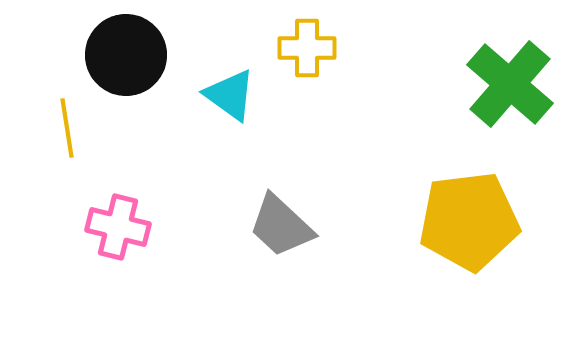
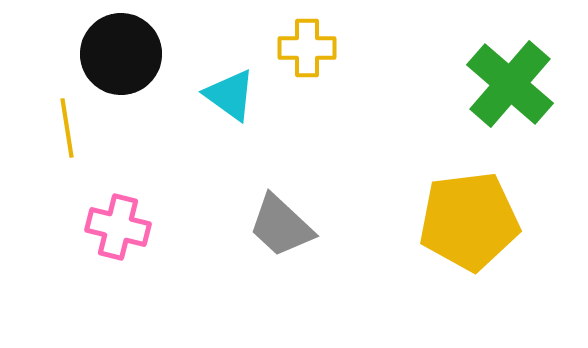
black circle: moved 5 px left, 1 px up
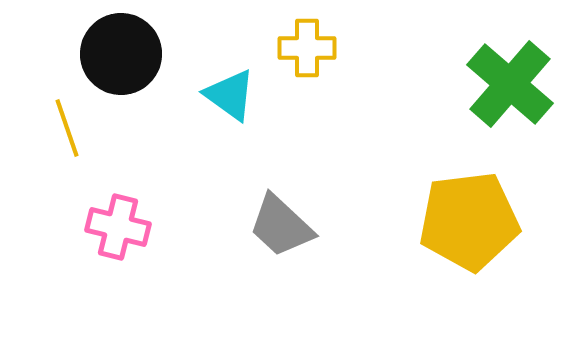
yellow line: rotated 10 degrees counterclockwise
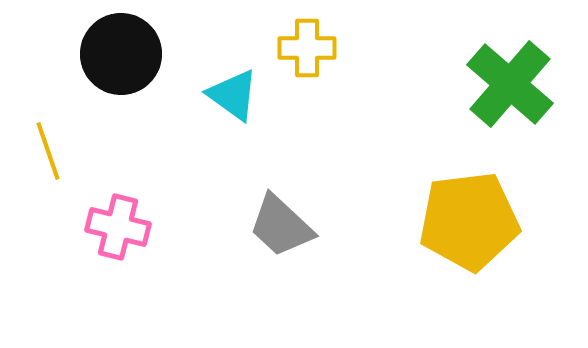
cyan triangle: moved 3 px right
yellow line: moved 19 px left, 23 px down
